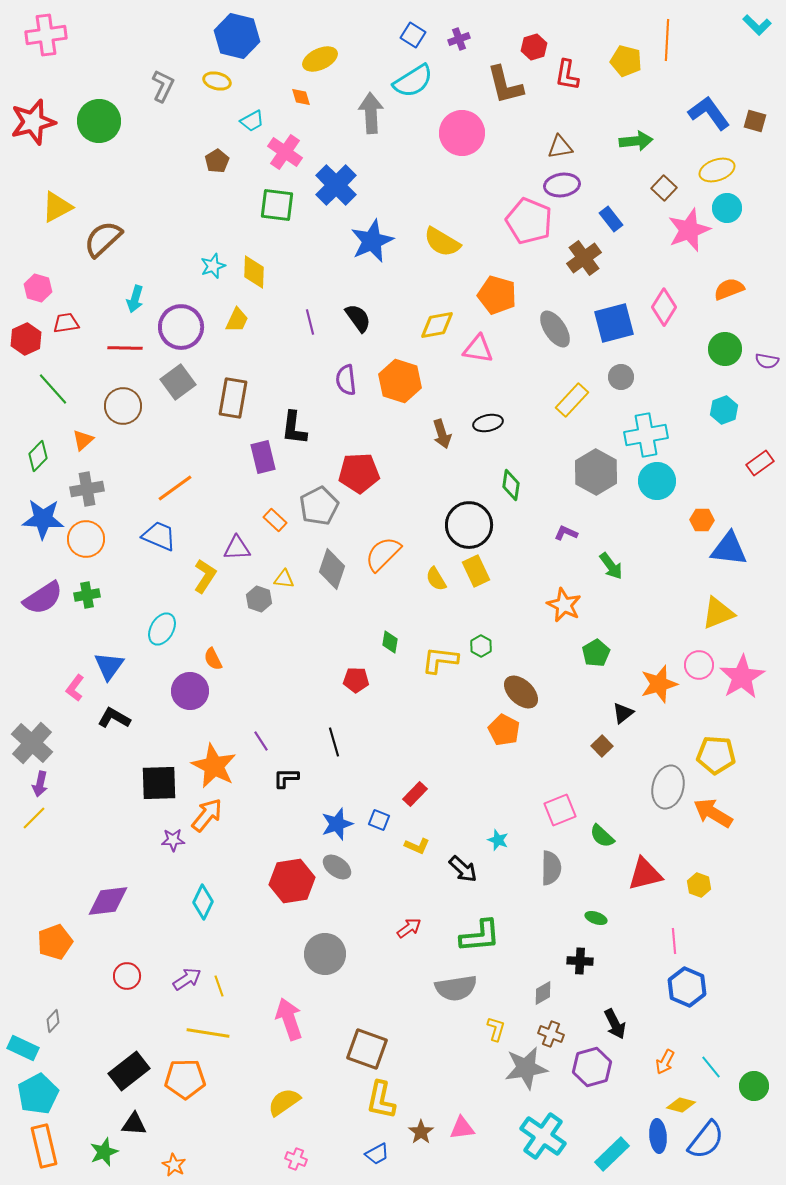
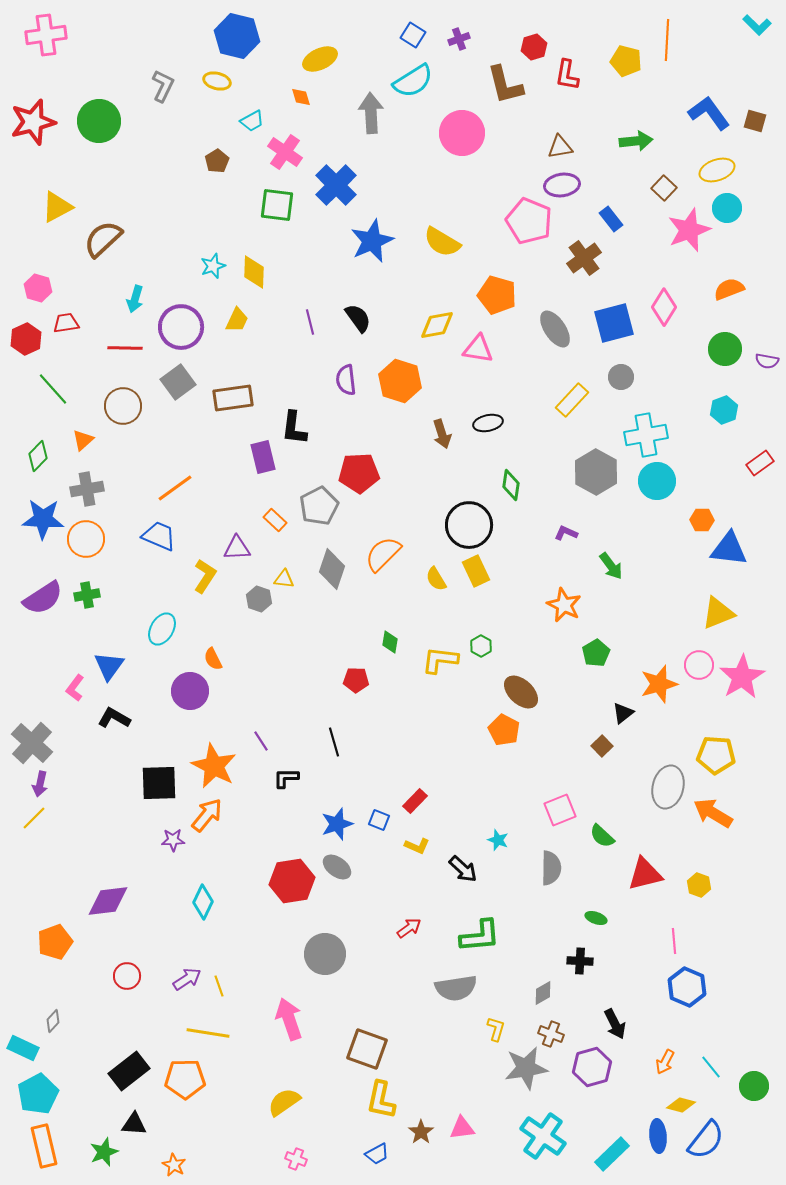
brown rectangle at (233, 398): rotated 72 degrees clockwise
red rectangle at (415, 794): moved 7 px down
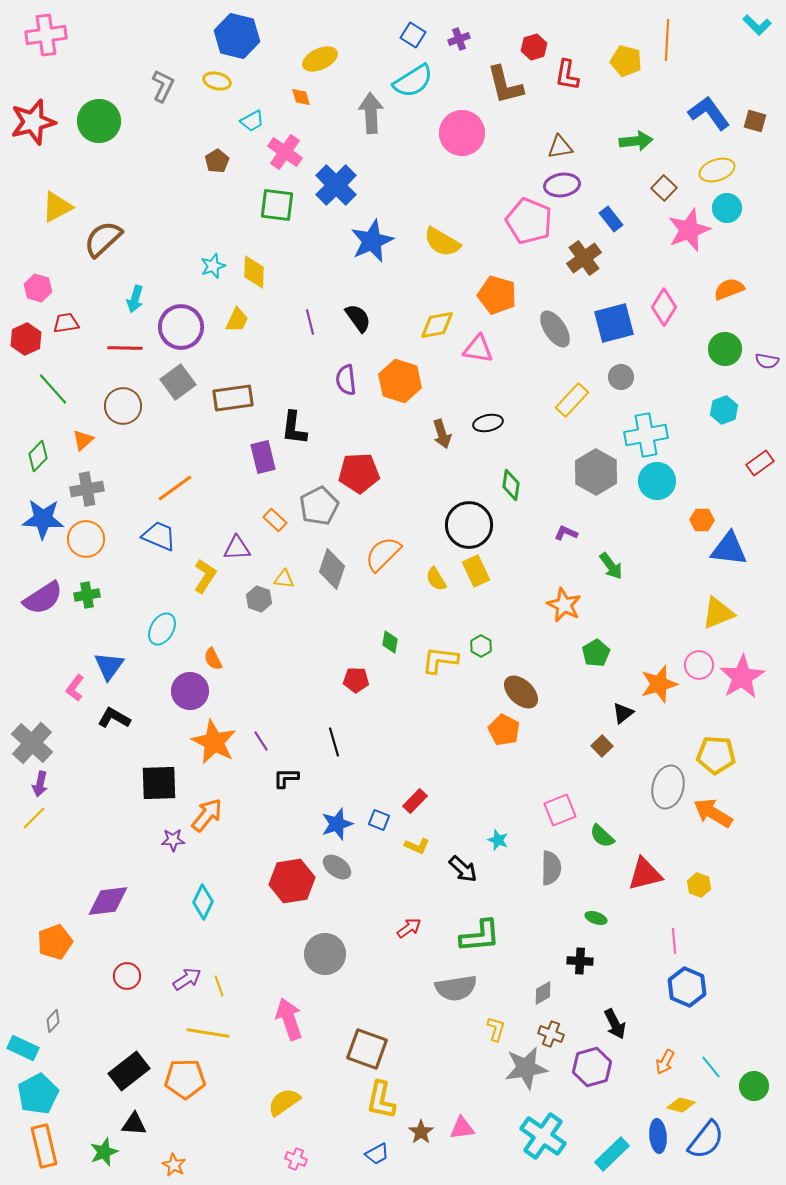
orange star at (214, 766): moved 24 px up
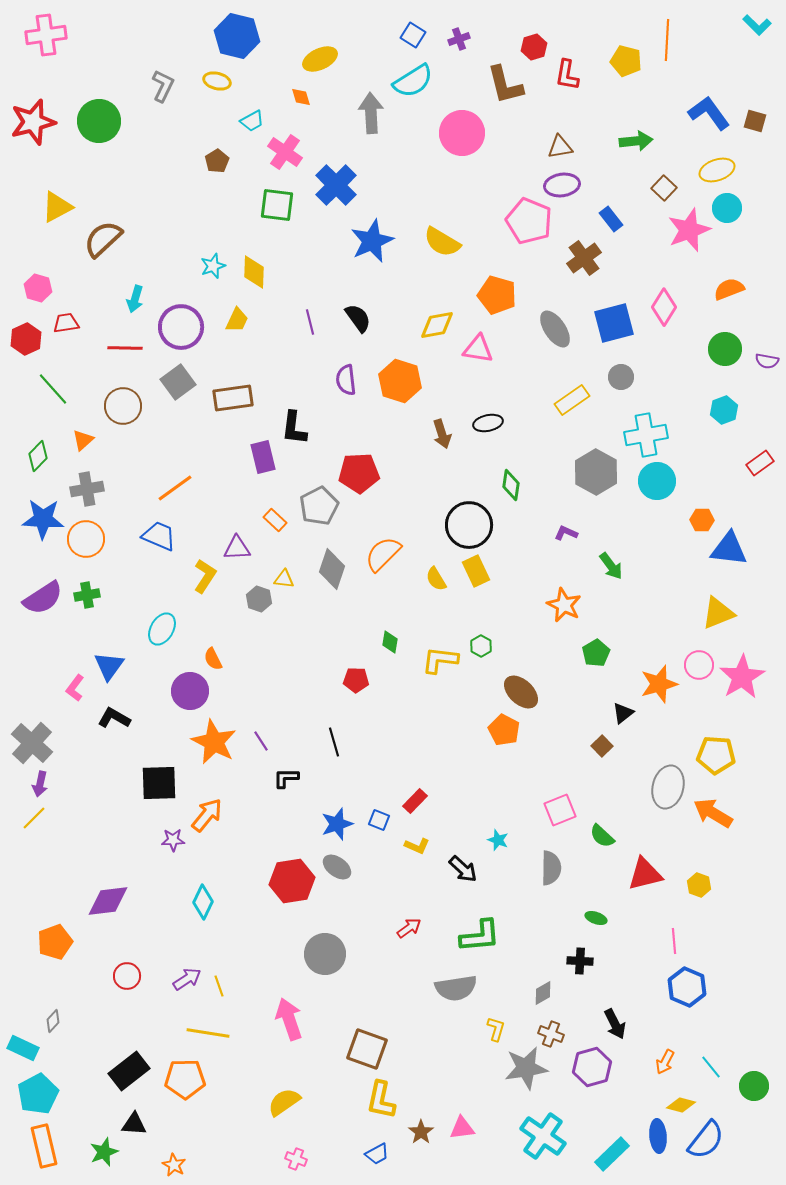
yellow rectangle at (572, 400): rotated 12 degrees clockwise
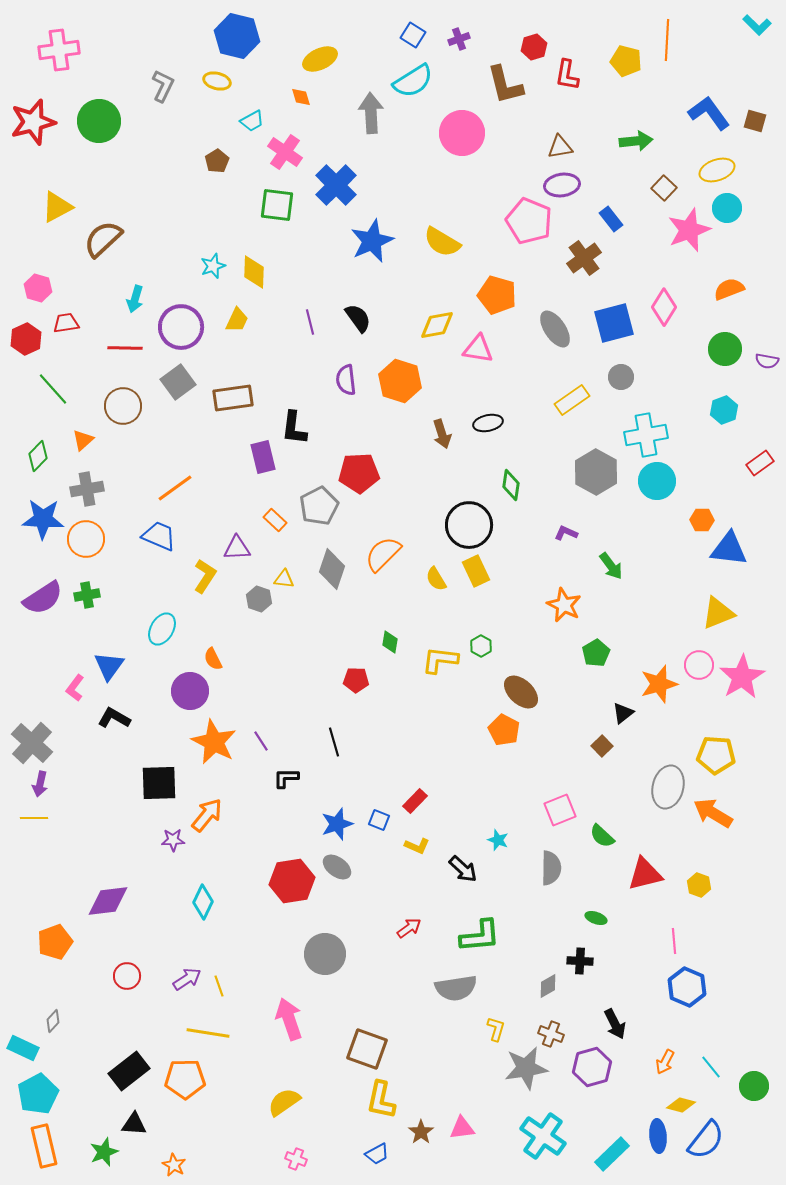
pink cross at (46, 35): moved 13 px right, 15 px down
yellow line at (34, 818): rotated 44 degrees clockwise
gray diamond at (543, 993): moved 5 px right, 7 px up
